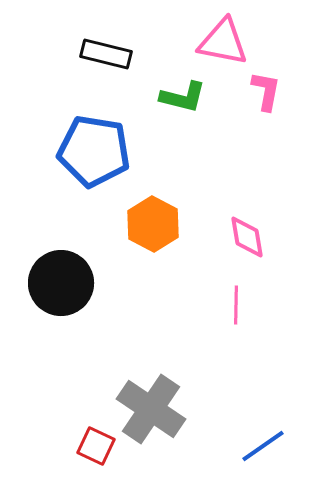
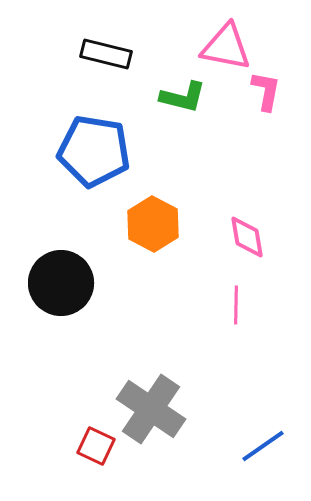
pink triangle: moved 3 px right, 5 px down
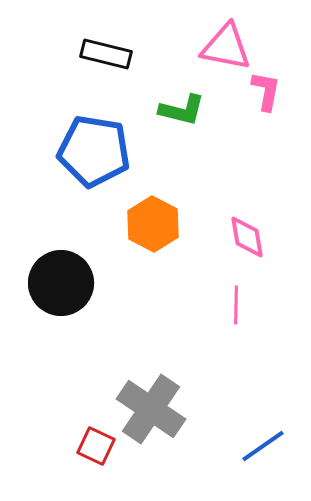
green L-shape: moved 1 px left, 13 px down
